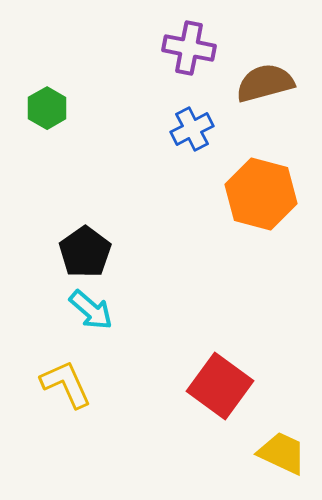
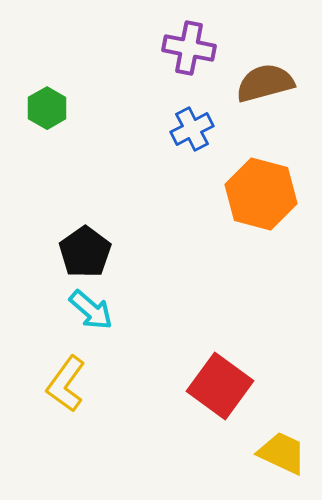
yellow L-shape: rotated 120 degrees counterclockwise
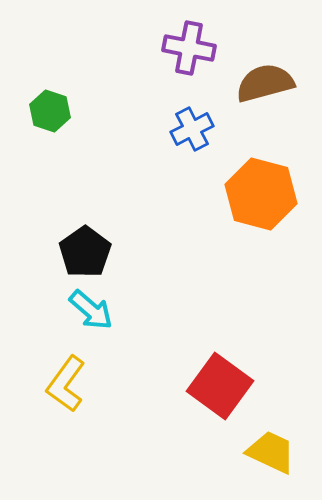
green hexagon: moved 3 px right, 3 px down; rotated 12 degrees counterclockwise
yellow trapezoid: moved 11 px left, 1 px up
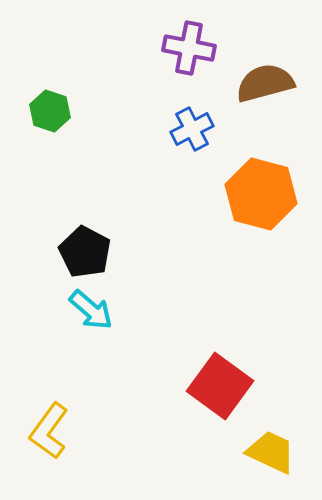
black pentagon: rotated 9 degrees counterclockwise
yellow L-shape: moved 17 px left, 47 px down
